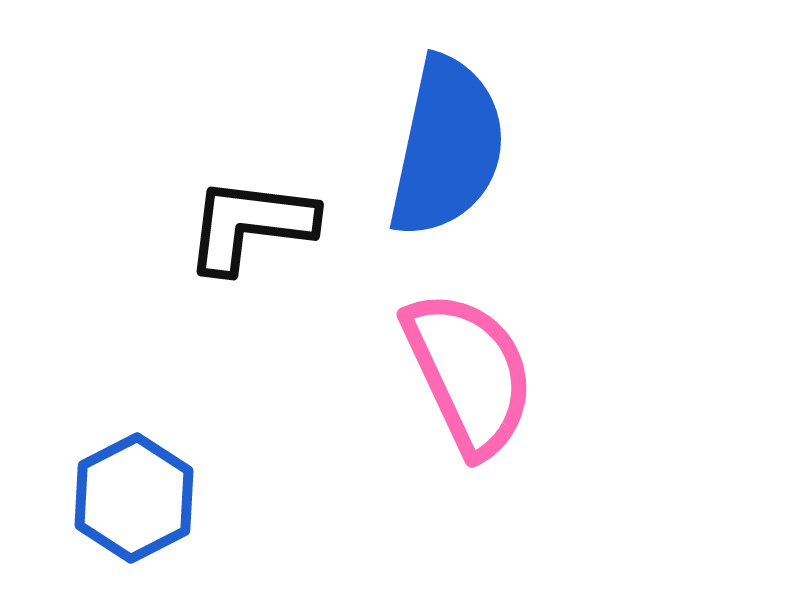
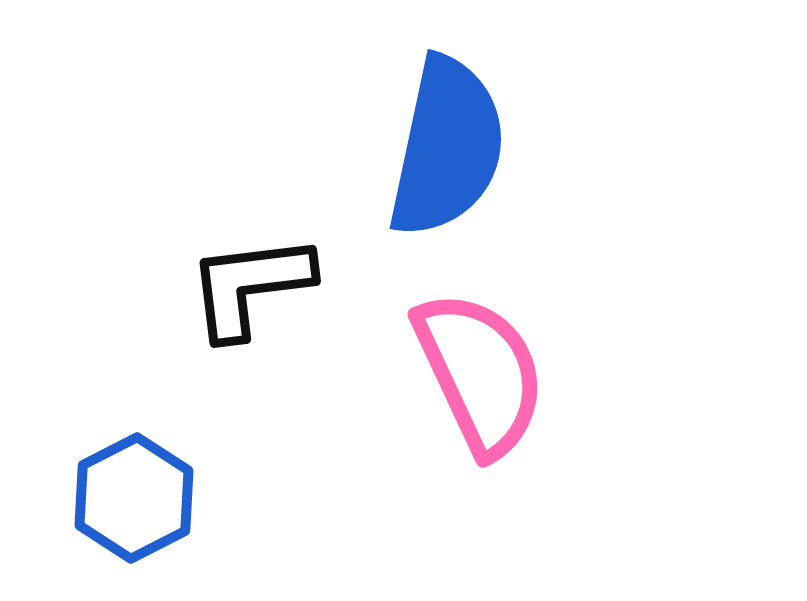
black L-shape: moved 61 px down; rotated 14 degrees counterclockwise
pink semicircle: moved 11 px right
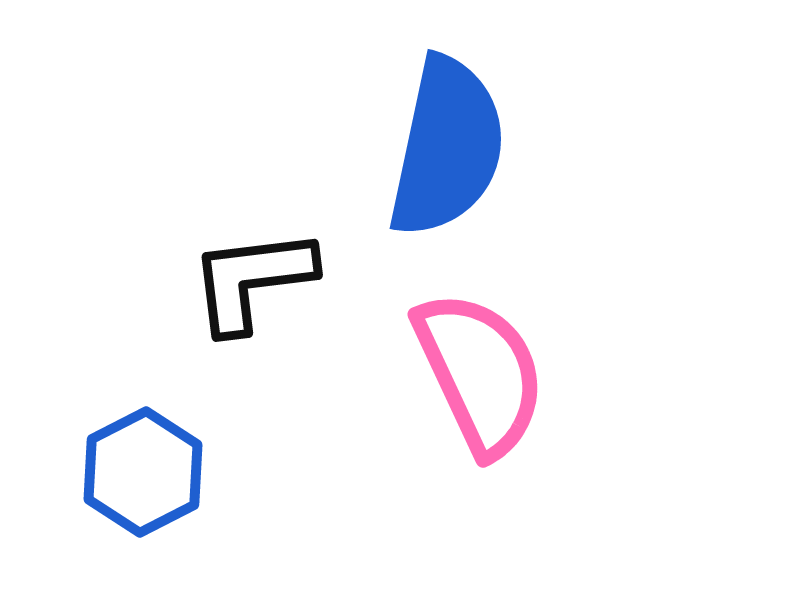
black L-shape: moved 2 px right, 6 px up
blue hexagon: moved 9 px right, 26 px up
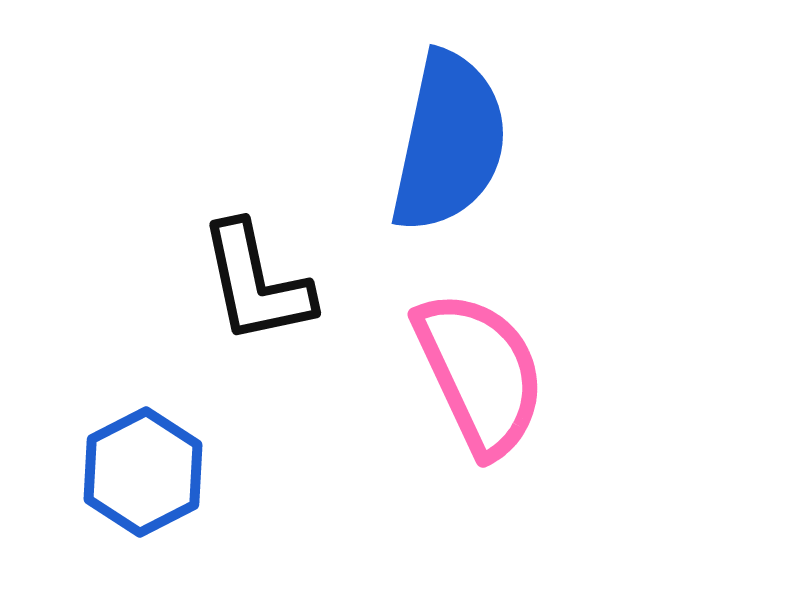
blue semicircle: moved 2 px right, 5 px up
black L-shape: moved 4 px right, 3 px down; rotated 95 degrees counterclockwise
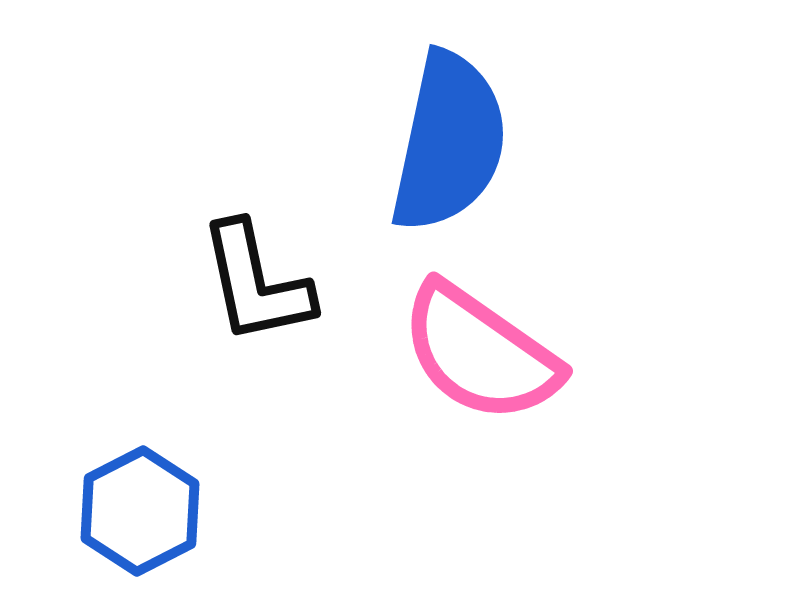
pink semicircle: moved 20 px up; rotated 150 degrees clockwise
blue hexagon: moved 3 px left, 39 px down
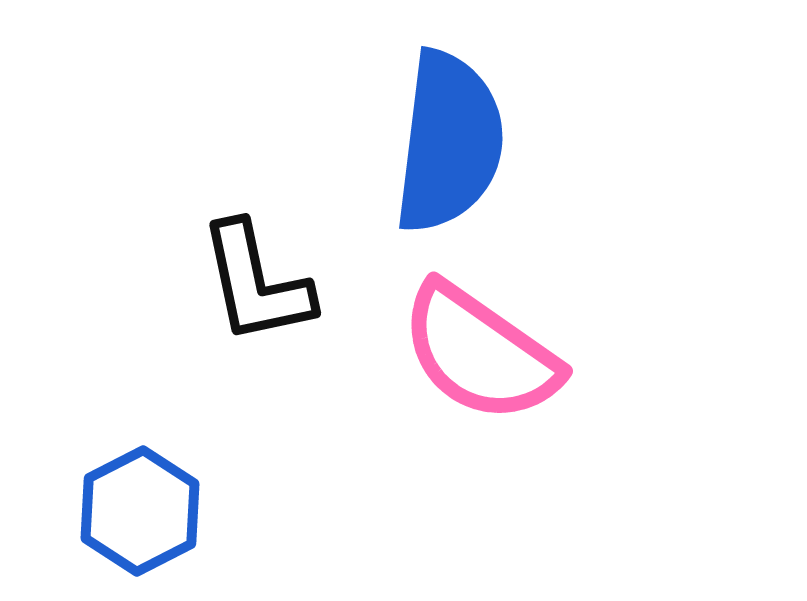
blue semicircle: rotated 5 degrees counterclockwise
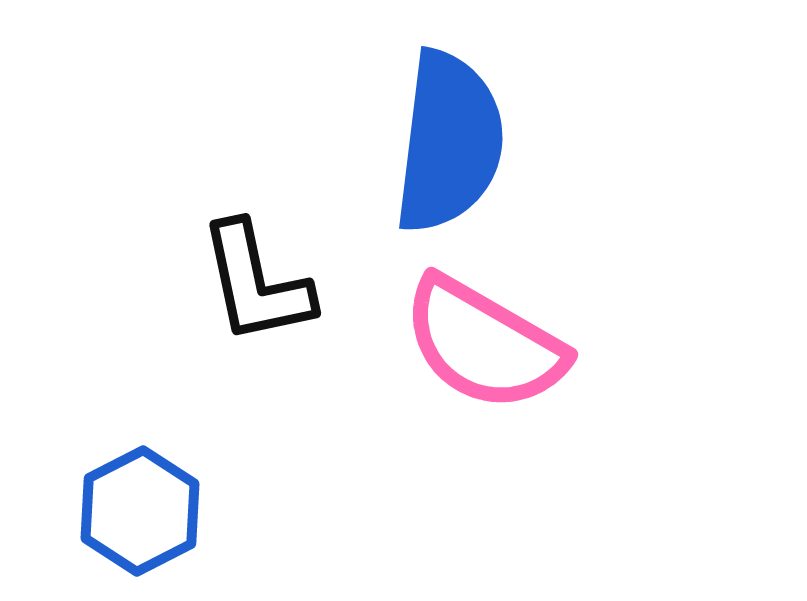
pink semicircle: moved 4 px right, 9 px up; rotated 5 degrees counterclockwise
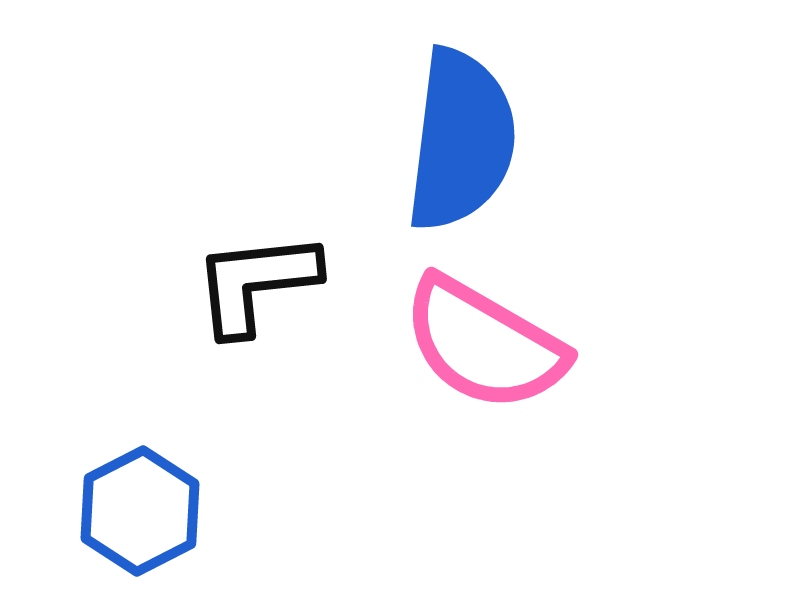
blue semicircle: moved 12 px right, 2 px up
black L-shape: rotated 96 degrees clockwise
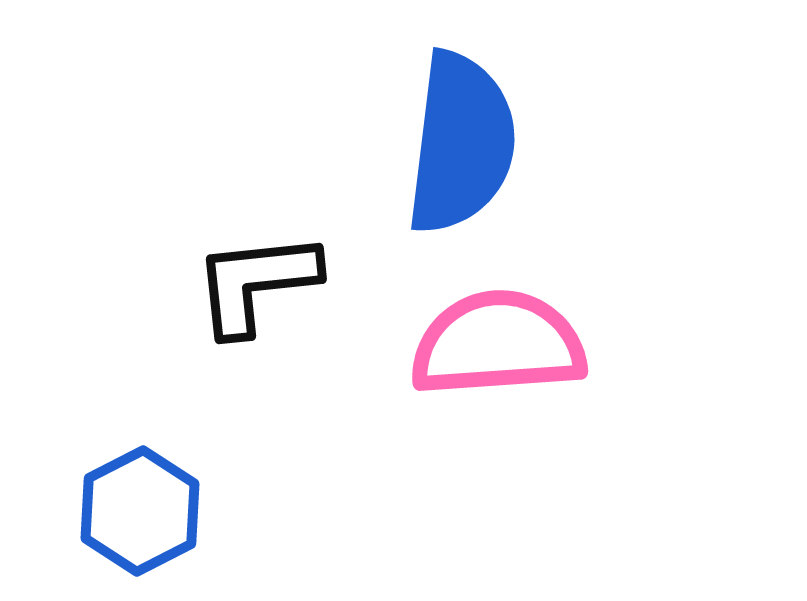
blue semicircle: moved 3 px down
pink semicircle: moved 14 px right; rotated 146 degrees clockwise
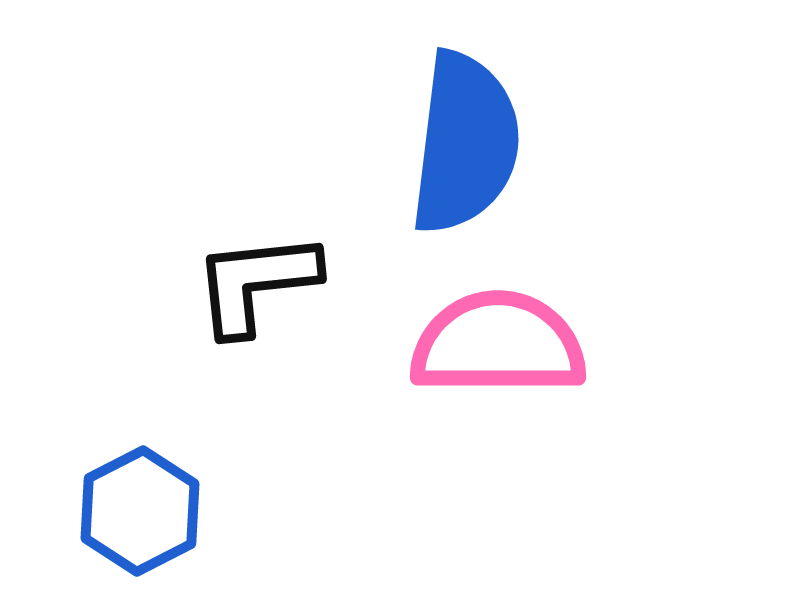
blue semicircle: moved 4 px right
pink semicircle: rotated 4 degrees clockwise
